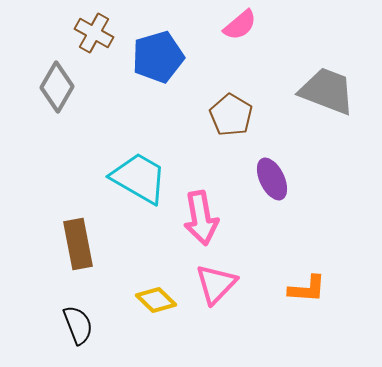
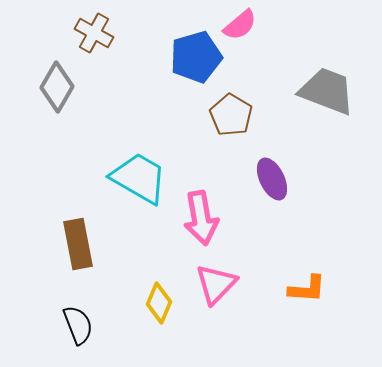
blue pentagon: moved 38 px right
yellow diamond: moved 3 px right, 3 px down; rotated 69 degrees clockwise
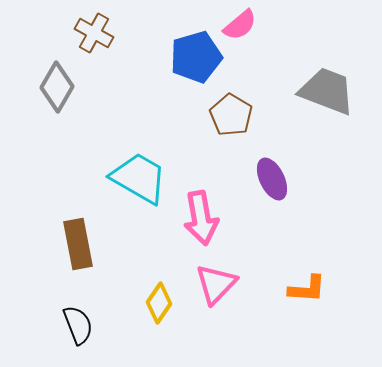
yellow diamond: rotated 12 degrees clockwise
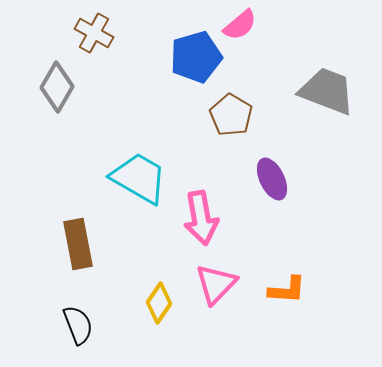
orange L-shape: moved 20 px left, 1 px down
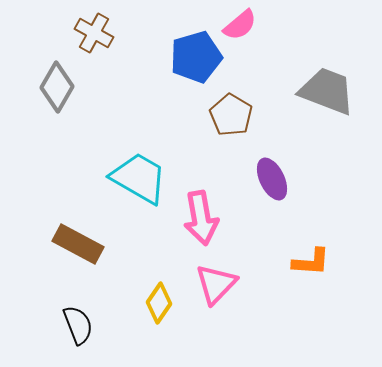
brown rectangle: rotated 51 degrees counterclockwise
orange L-shape: moved 24 px right, 28 px up
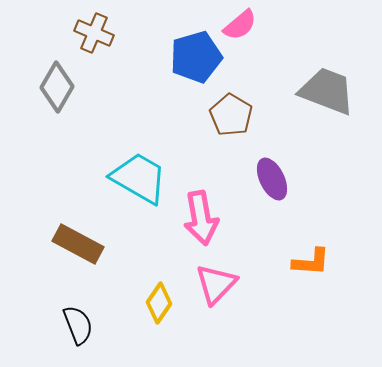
brown cross: rotated 6 degrees counterclockwise
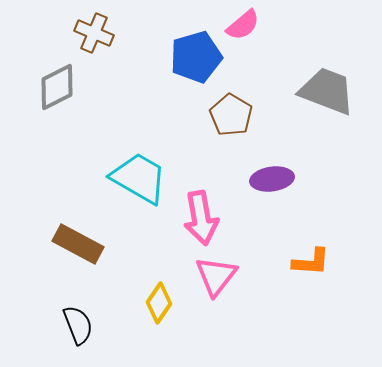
pink semicircle: moved 3 px right
gray diamond: rotated 33 degrees clockwise
purple ellipse: rotated 72 degrees counterclockwise
pink triangle: moved 8 px up; rotated 6 degrees counterclockwise
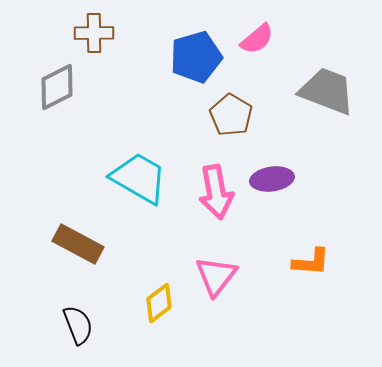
pink semicircle: moved 14 px right, 14 px down
brown cross: rotated 24 degrees counterclockwise
pink arrow: moved 15 px right, 26 px up
yellow diamond: rotated 18 degrees clockwise
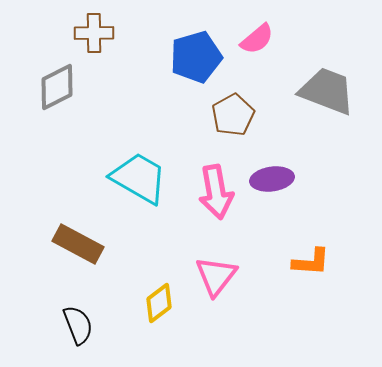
brown pentagon: moved 2 px right; rotated 12 degrees clockwise
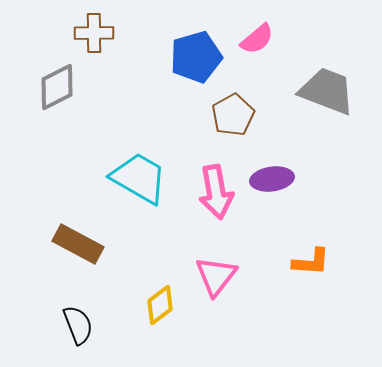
yellow diamond: moved 1 px right, 2 px down
